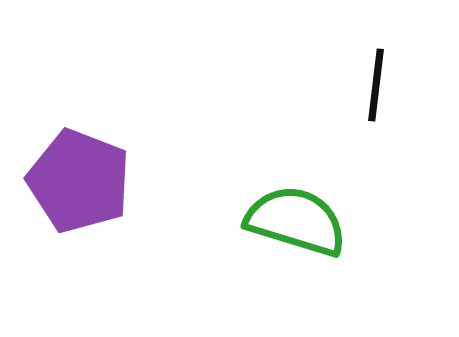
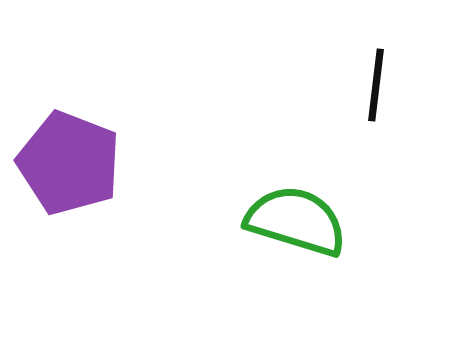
purple pentagon: moved 10 px left, 18 px up
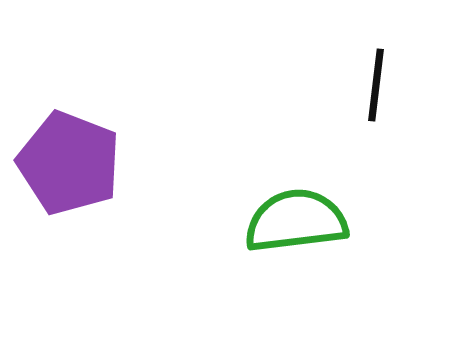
green semicircle: rotated 24 degrees counterclockwise
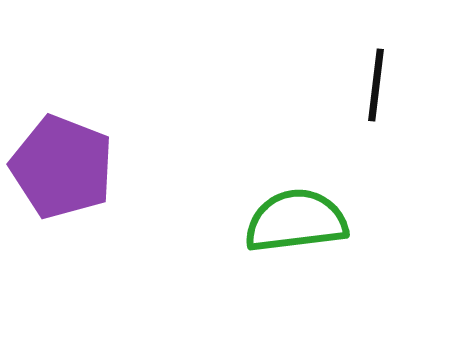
purple pentagon: moved 7 px left, 4 px down
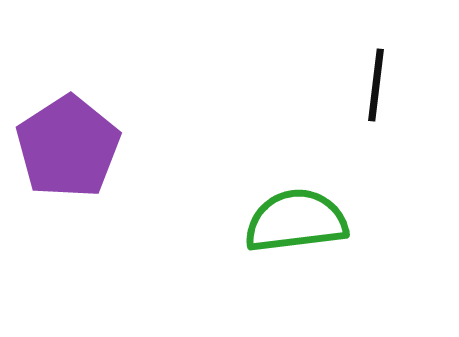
purple pentagon: moved 6 px right, 20 px up; rotated 18 degrees clockwise
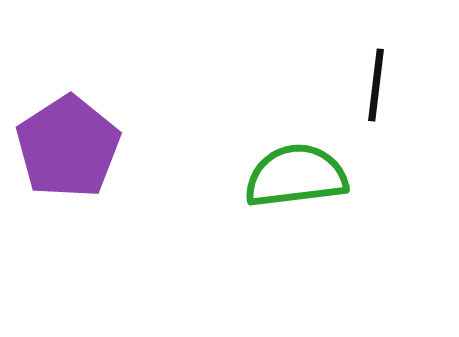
green semicircle: moved 45 px up
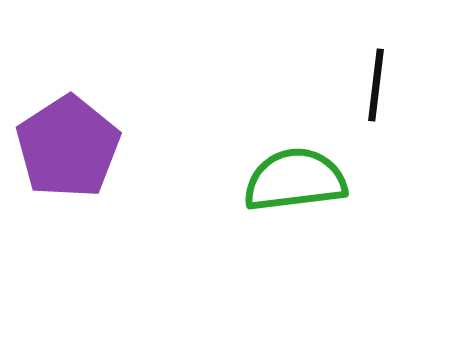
green semicircle: moved 1 px left, 4 px down
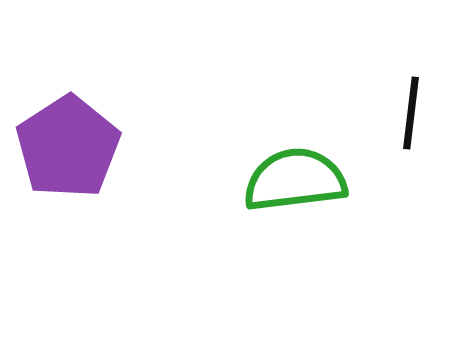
black line: moved 35 px right, 28 px down
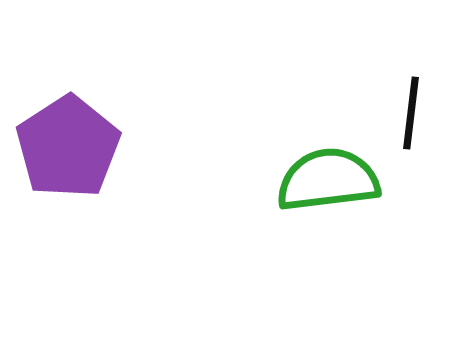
green semicircle: moved 33 px right
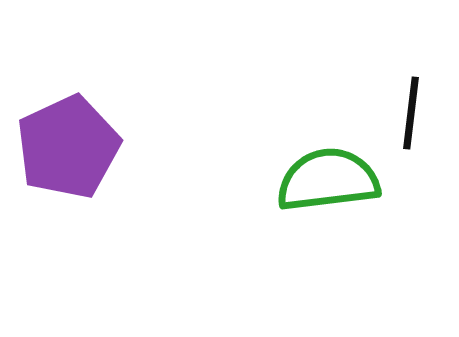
purple pentagon: rotated 8 degrees clockwise
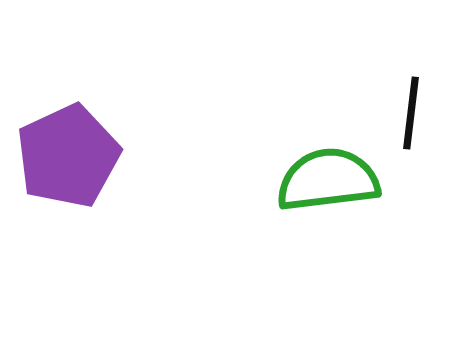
purple pentagon: moved 9 px down
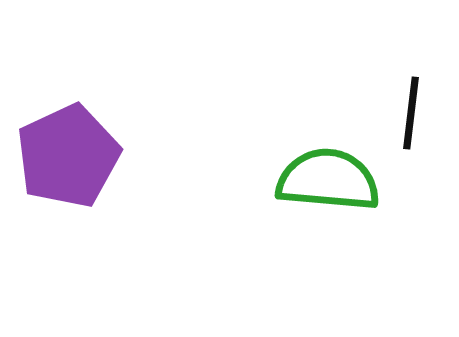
green semicircle: rotated 12 degrees clockwise
